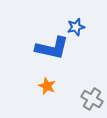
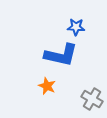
blue star: rotated 18 degrees clockwise
blue L-shape: moved 9 px right, 7 px down
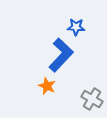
blue L-shape: rotated 60 degrees counterclockwise
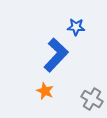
blue L-shape: moved 5 px left
orange star: moved 2 px left, 5 px down
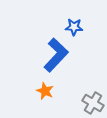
blue star: moved 2 px left
gray cross: moved 1 px right, 4 px down
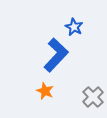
blue star: rotated 24 degrees clockwise
gray cross: moved 6 px up; rotated 15 degrees clockwise
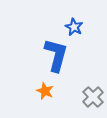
blue L-shape: rotated 28 degrees counterclockwise
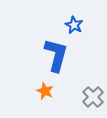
blue star: moved 2 px up
